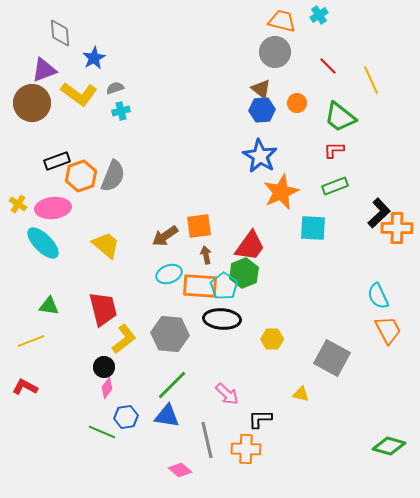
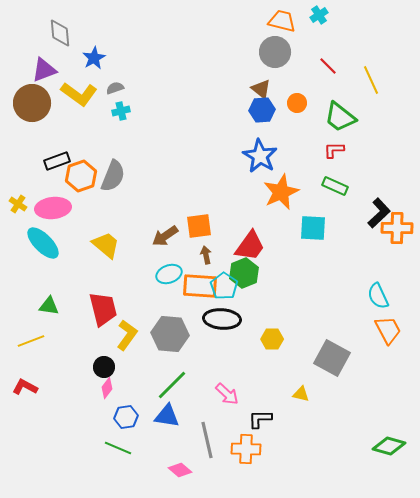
green rectangle at (335, 186): rotated 45 degrees clockwise
yellow L-shape at (124, 339): moved 3 px right, 4 px up; rotated 16 degrees counterclockwise
green line at (102, 432): moved 16 px right, 16 px down
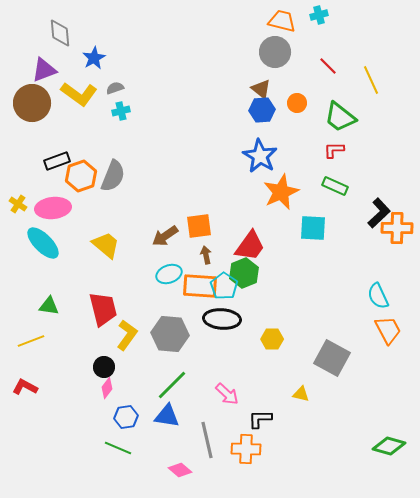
cyan cross at (319, 15): rotated 18 degrees clockwise
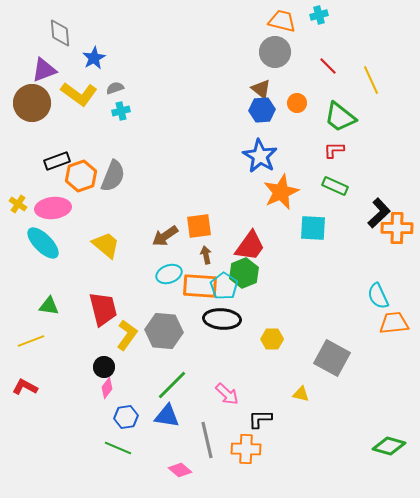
orange trapezoid at (388, 330): moved 6 px right, 7 px up; rotated 68 degrees counterclockwise
gray hexagon at (170, 334): moved 6 px left, 3 px up
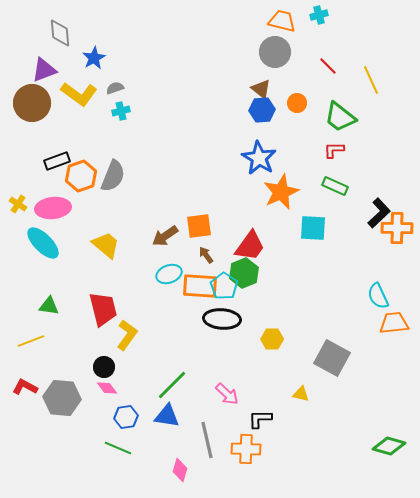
blue star at (260, 156): moved 1 px left, 2 px down
brown arrow at (206, 255): rotated 24 degrees counterclockwise
gray hexagon at (164, 331): moved 102 px left, 67 px down
pink diamond at (107, 388): rotated 75 degrees counterclockwise
pink diamond at (180, 470): rotated 65 degrees clockwise
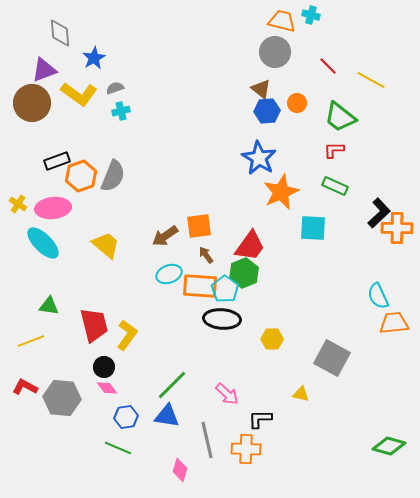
cyan cross at (319, 15): moved 8 px left; rotated 30 degrees clockwise
yellow line at (371, 80): rotated 36 degrees counterclockwise
blue hexagon at (262, 110): moved 5 px right, 1 px down
cyan pentagon at (224, 286): moved 1 px right, 3 px down
red trapezoid at (103, 309): moved 9 px left, 16 px down
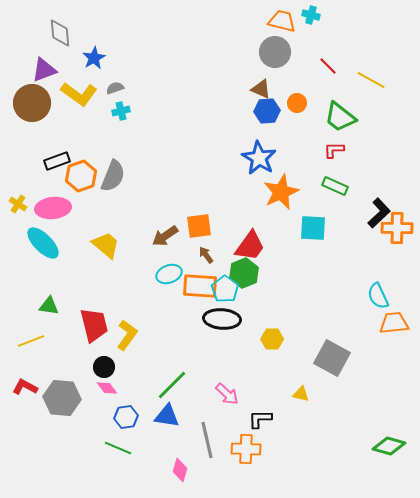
brown triangle at (261, 89): rotated 15 degrees counterclockwise
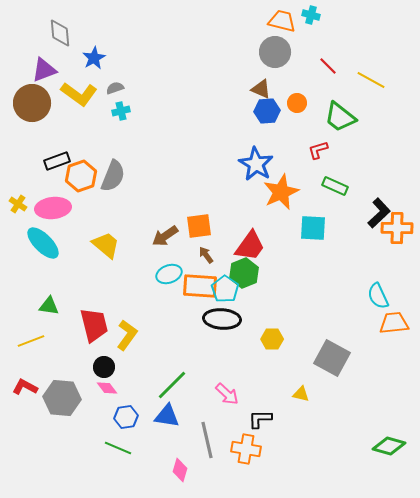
red L-shape at (334, 150): moved 16 px left; rotated 15 degrees counterclockwise
blue star at (259, 158): moved 3 px left, 6 px down
orange cross at (246, 449): rotated 8 degrees clockwise
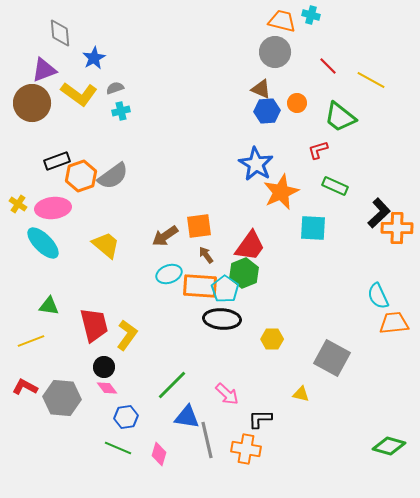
gray semicircle at (113, 176): rotated 32 degrees clockwise
blue triangle at (167, 416): moved 20 px right, 1 px down
pink diamond at (180, 470): moved 21 px left, 16 px up
